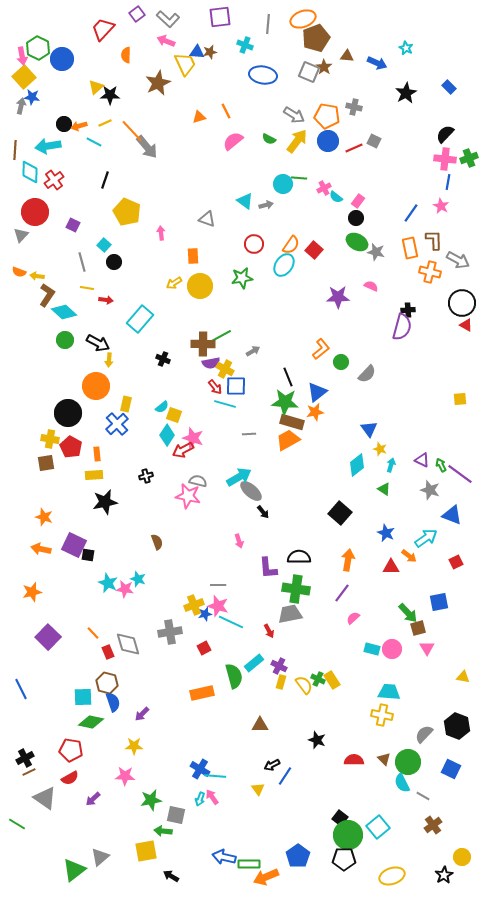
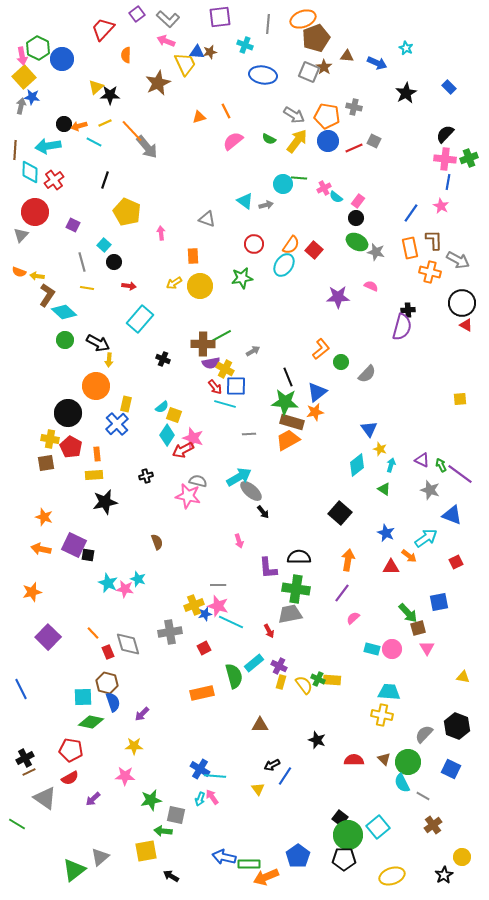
red arrow at (106, 300): moved 23 px right, 14 px up
yellow rectangle at (332, 680): rotated 54 degrees counterclockwise
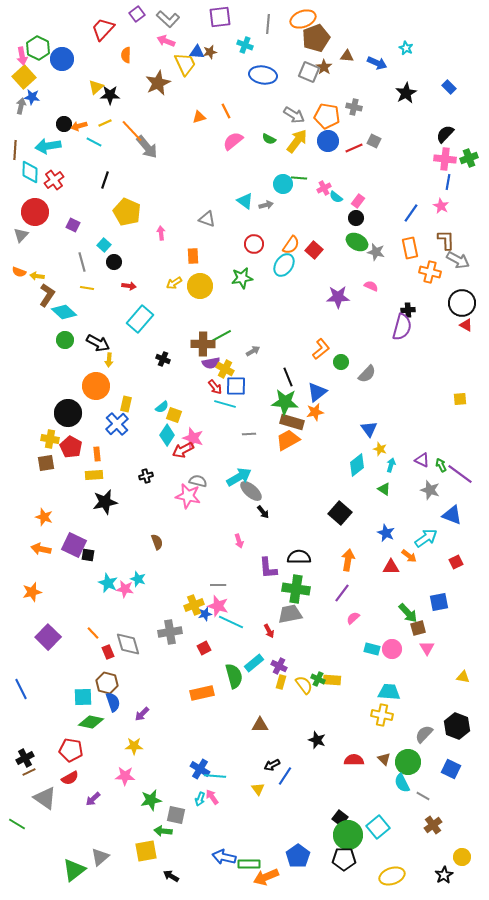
brown L-shape at (434, 240): moved 12 px right
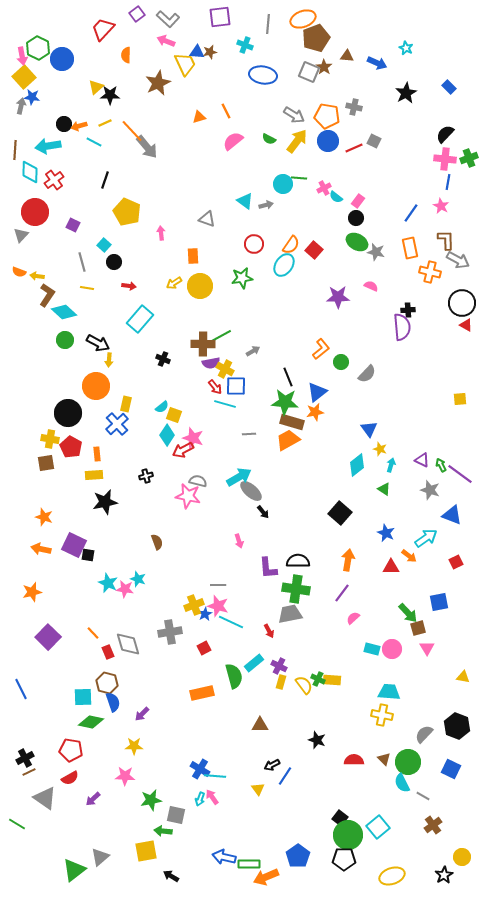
purple semicircle at (402, 327): rotated 20 degrees counterclockwise
black semicircle at (299, 557): moved 1 px left, 4 px down
blue star at (205, 614): rotated 16 degrees counterclockwise
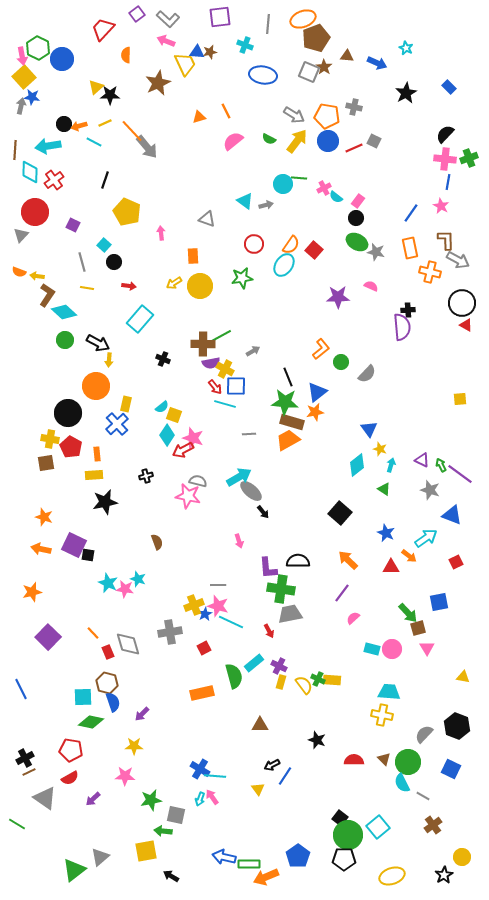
orange arrow at (348, 560): rotated 55 degrees counterclockwise
green cross at (296, 589): moved 15 px left
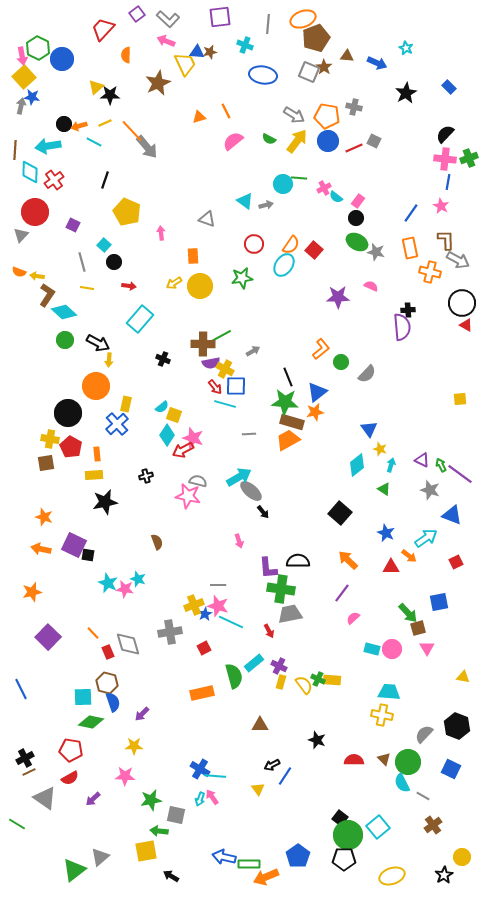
green arrow at (163, 831): moved 4 px left
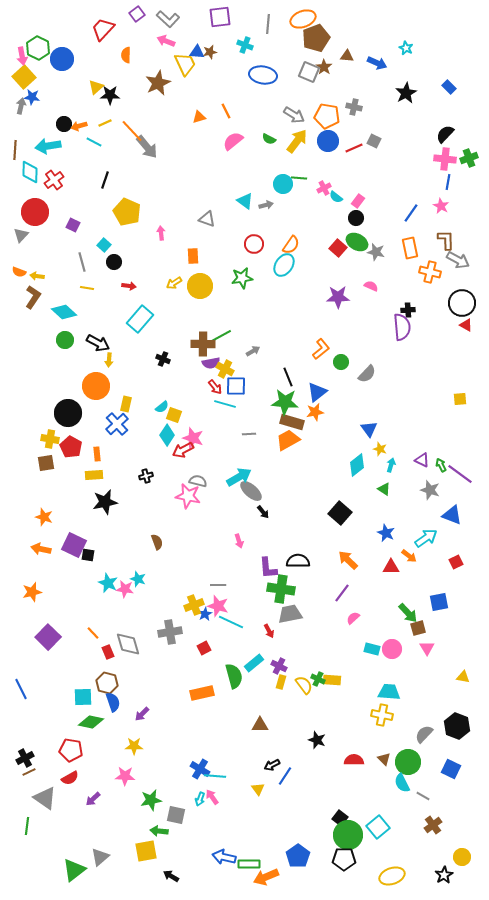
red square at (314, 250): moved 24 px right, 2 px up
brown L-shape at (47, 295): moved 14 px left, 2 px down
green line at (17, 824): moved 10 px right, 2 px down; rotated 66 degrees clockwise
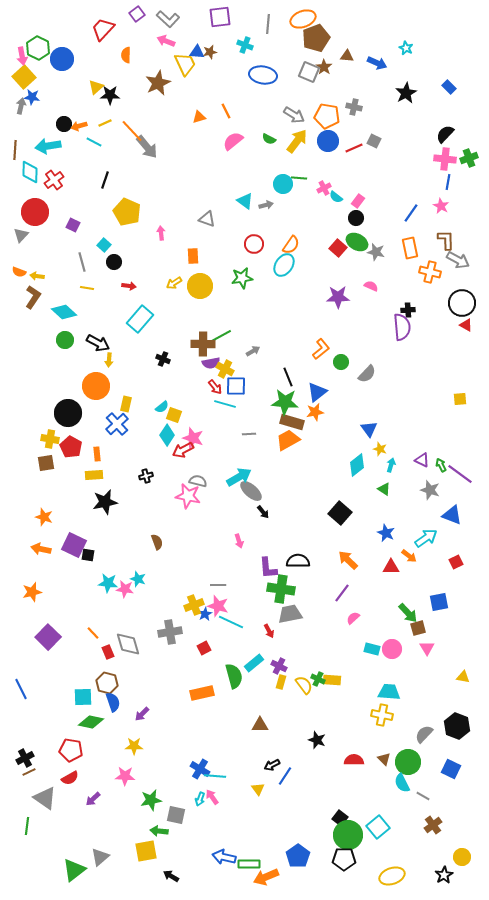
cyan star at (108, 583): rotated 18 degrees counterclockwise
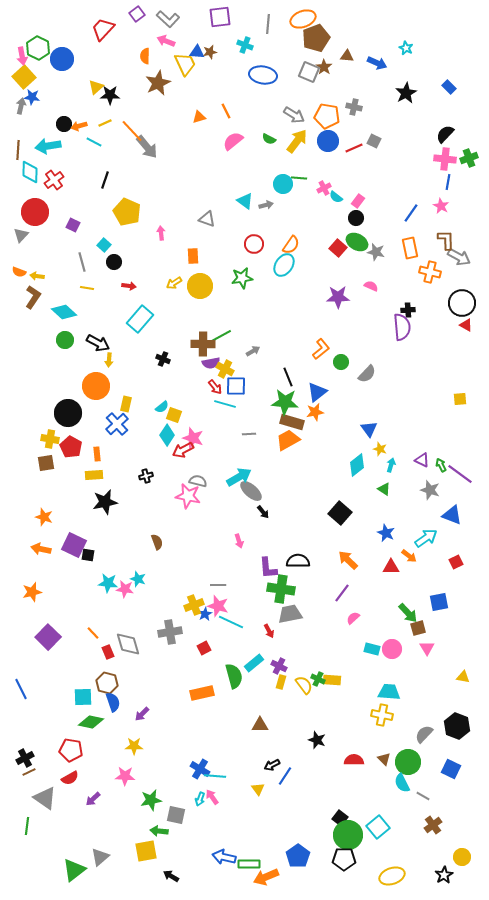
orange semicircle at (126, 55): moved 19 px right, 1 px down
brown line at (15, 150): moved 3 px right
gray arrow at (458, 260): moved 1 px right, 3 px up
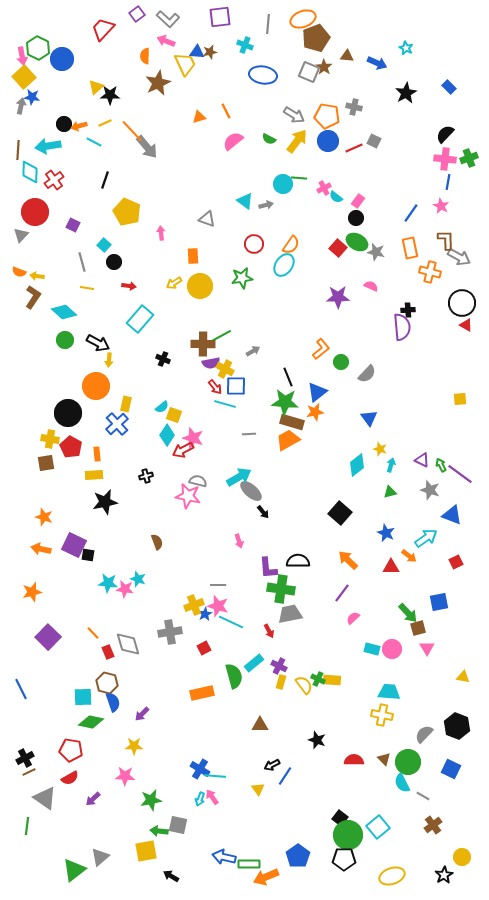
blue triangle at (369, 429): moved 11 px up
green triangle at (384, 489): moved 6 px right, 3 px down; rotated 48 degrees counterclockwise
gray square at (176, 815): moved 2 px right, 10 px down
